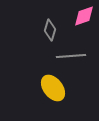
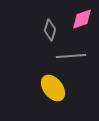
pink diamond: moved 2 px left, 3 px down
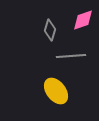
pink diamond: moved 1 px right, 1 px down
yellow ellipse: moved 3 px right, 3 px down
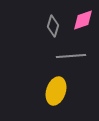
gray diamond: moved 3 px right, 4 px up
yellow ellipse: rotated 56 degrees clockwise
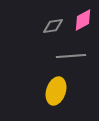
pink diamond: rotated 10 degrees counterclockwise
gray diamond: rotated 65 degrees clockwise
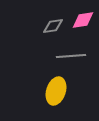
pink diamond: rotated 20 degrees clockwise
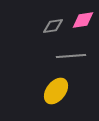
yellow ellipse: rotated 20 degrees clockwise
